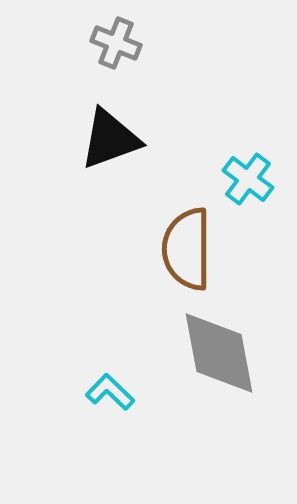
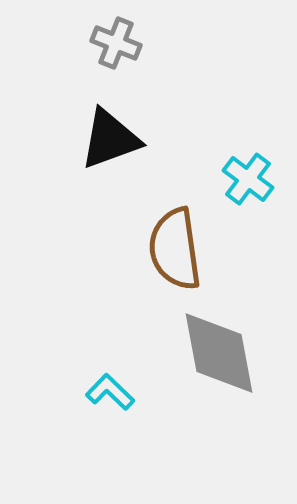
brown semicircle: moved 12 px left; rotated 8 degrees counterclockwise
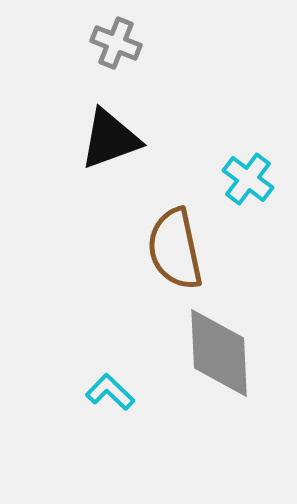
brown semicircle: rotated 4 degrees counterclockwise
gray diamond: rotated 8 degrees clockwise
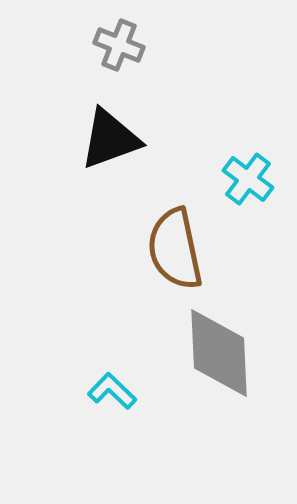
gray cross: moved 3 px right, 2 px down
cyan L-shape: moved 2 px right, 1 px up
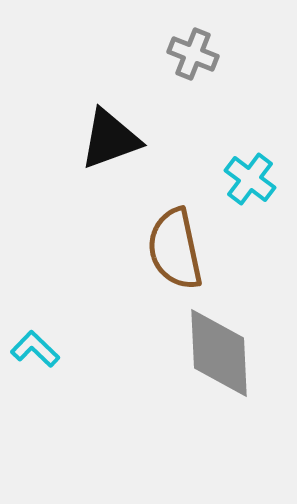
gray cross: moved 74 px right, 9 px down
cyan cross: moved 2 px right
cyan L-shape: moved 77 px left, 42 px up
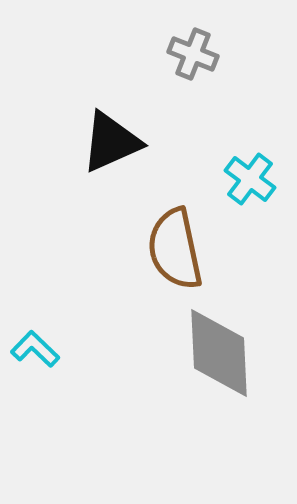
black triangle: moved 1 px right, 3 px down; rotated 4 degrees counterclockwise
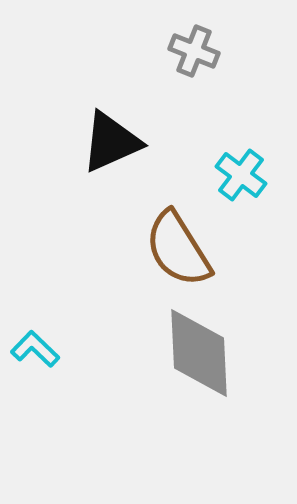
gray cross: moved 1 px right, 3 px up
cyan cross: moved 9 px left, 4 px up
brown semicircle: moved 3 px right; rotated 20 degrees counterclockwise
gray diamond: moved 20 px left
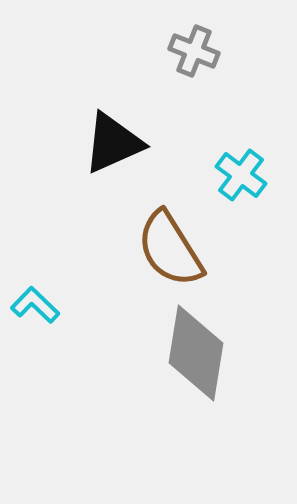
black triangle: moved 2 px right, 1 px down
brown semicircle: moved 8 px left
cyan L-shape: moved 44 px up
gray diamond: moved 3 px left; rotated 12 degrees clockwise
